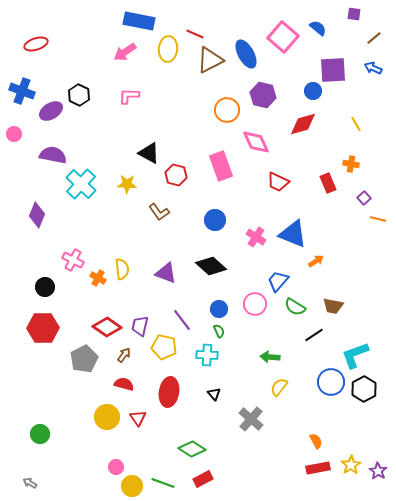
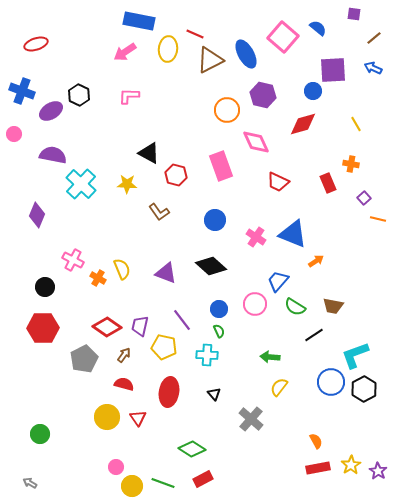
yellow semicircle at (122, 269): rotated 15 degrees counterclockwise
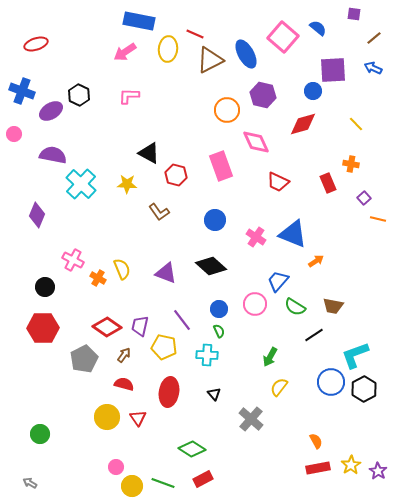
yellow line at (356, 124): rotated 14 degrees counterclockwise
green arrow at (270, 357): rotated 66 degrees counterclockwise
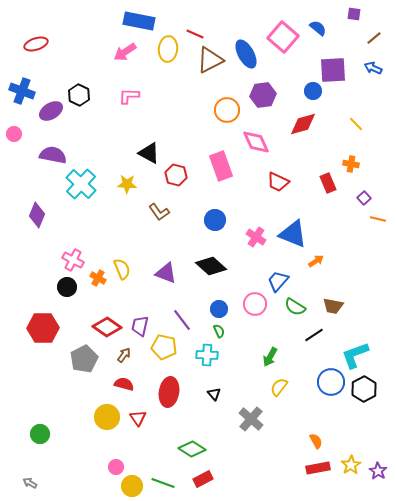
purple hexagon at (263, 95): rotated 20 degrees counterclockwise
black circle at (45, 287): moved 22 px right
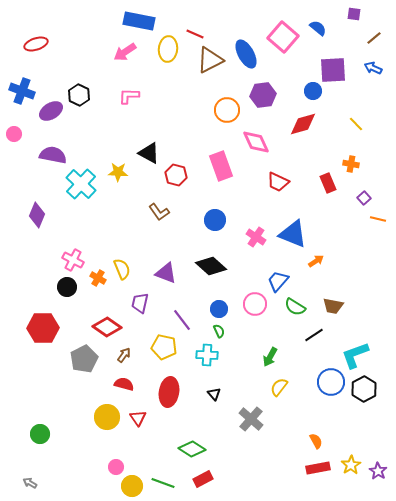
yellow star at (127, 184): moved 9 px left, 12 px up
purple trapezoid at (140, 326): moved 23 px up
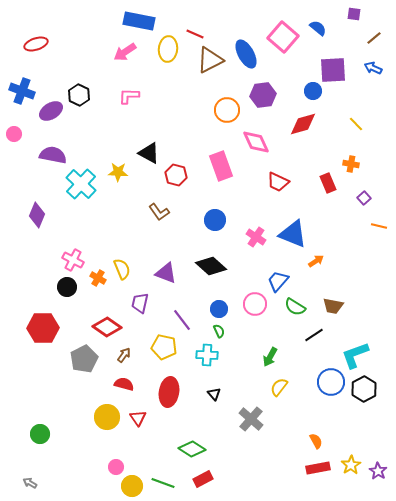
orange line at (378, 219): moved 1 px right, 7 px down
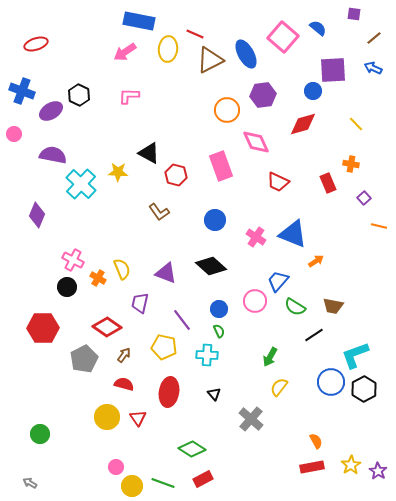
pink circle at (255, 304): moved 3 px up
red rectangle at (318, 468): moved 6 px left, 1 px up
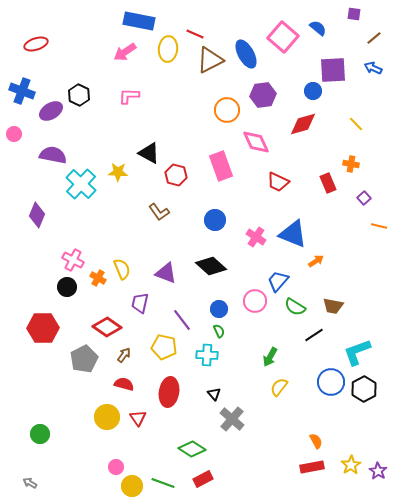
cyan L-shape at (355, 355): moved 2 px right, 3 px up
gray cross at (251, 419): moved 19 px left
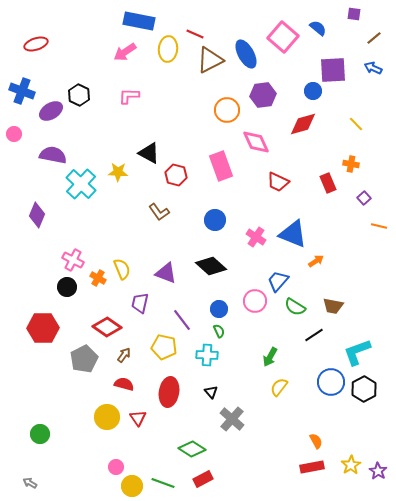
black triangle at (214, 394): moved 3 px left, 2 px up
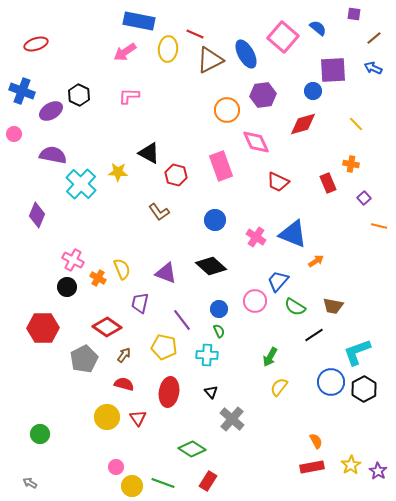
red rectangle at (203, 479): moved 5 px right, 2 px down; rotated 30 degrees counterclockwise
